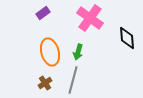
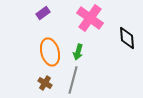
brown cross: rotated 24 degrees counterclockwise
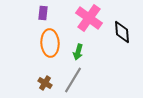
purple rectangle: rotated 48 degrees counterclockwise
pink cross: moved 1 px left
black diamond: moved 5 px left, 6 px up
orange ellipse: moved 9 px up; rotated 12 degrees clockwise
gray line: rotated 16 degrees clockwise
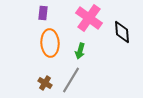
green arrow: moved 2 px right, 1 px up
gray line: moved 2 px left
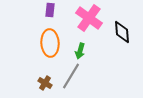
purple rectangle: moved 7 px right, 3 px up
gray line: moved 4 px up
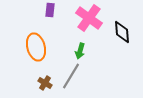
orange ellipse: moved 14 px left, 4 px down; rotated 12 degrees counterclockwise
